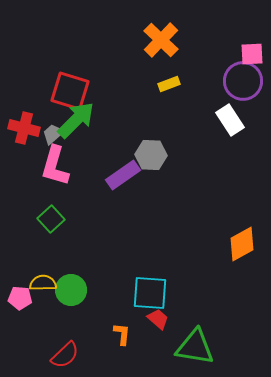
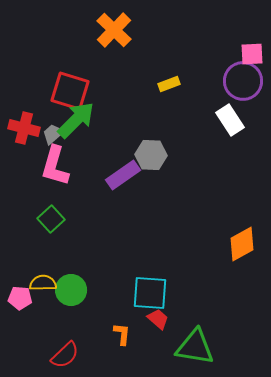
orange cross: moved 47 px left, 10 px up
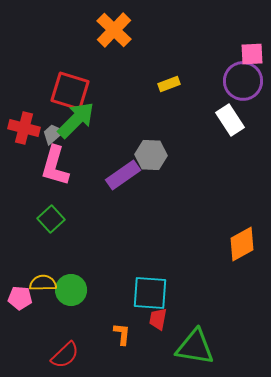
red trapezoid: rotated 120 degrees counterclockwise
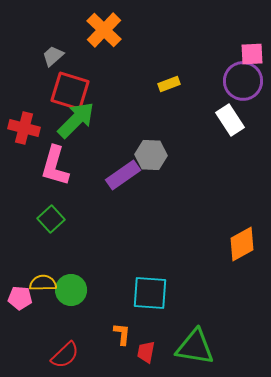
orange cross: moved 10 px left
gray trapezoid: moved 78 px up
red trapezoid: moved 12 px left, 33 px down
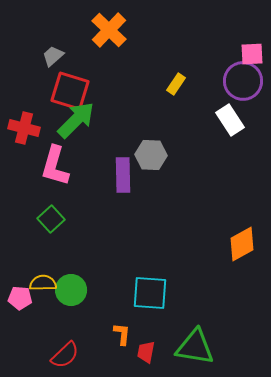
orange cross: moved 5 px right
yellow rectangle: moved 7 px right; rotated 35 degrees counterclockwise
purple rectangle: rotated 56 degrees counterclockwise
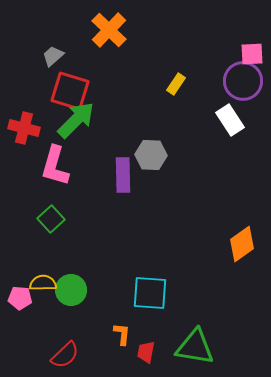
orange diamond: rotated 6 degrees counterclockwise
